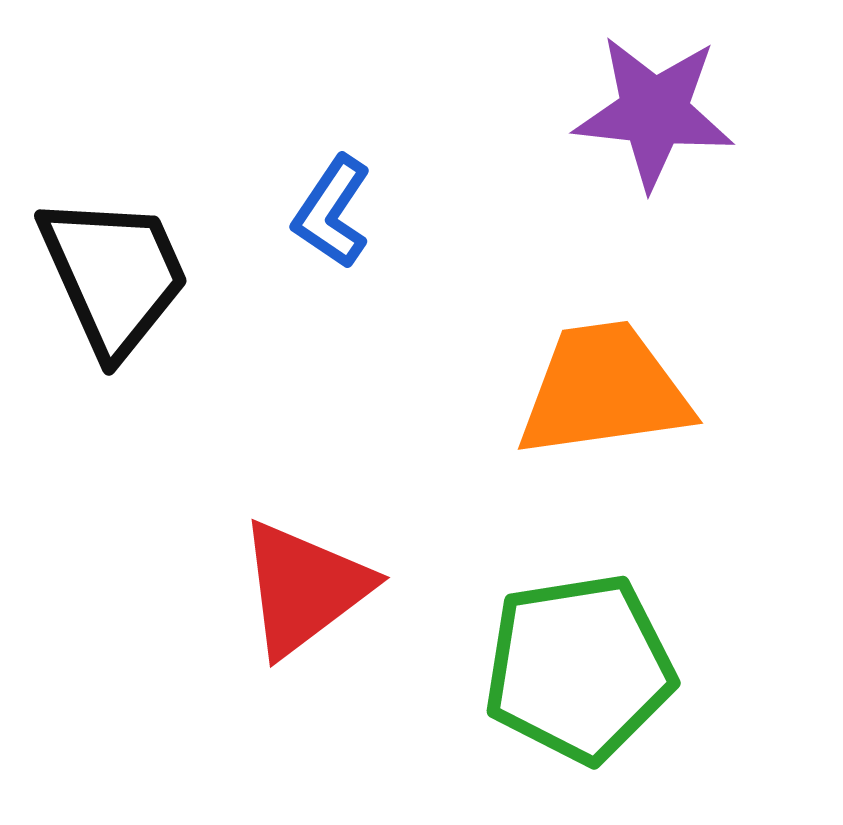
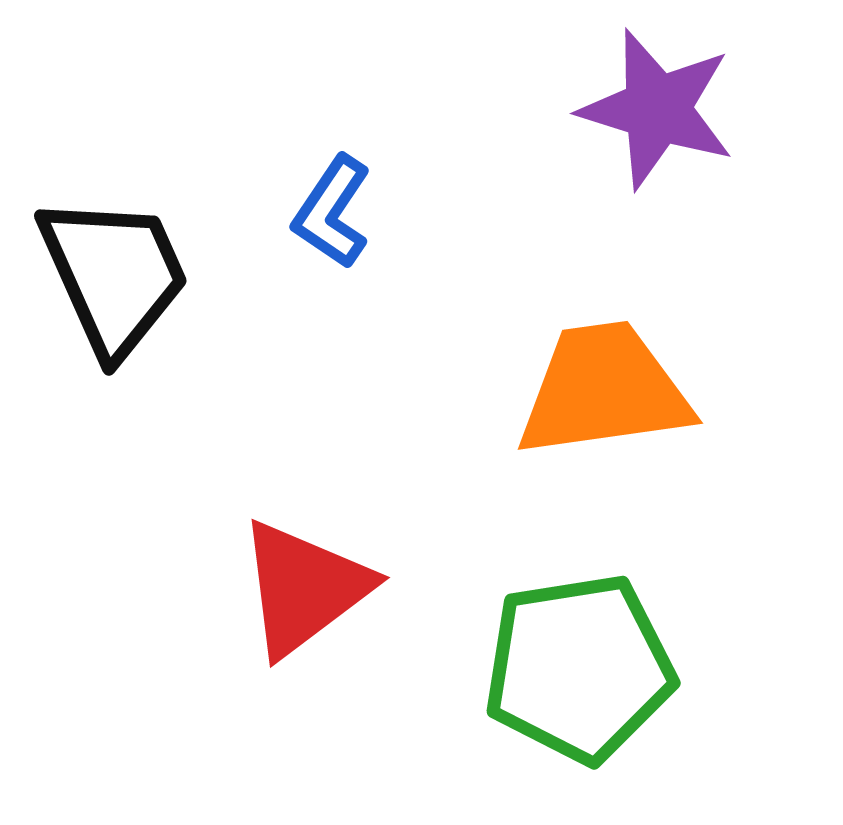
purple star: moved 3 px right, 3 px up; rotated 11 degrees clockwise
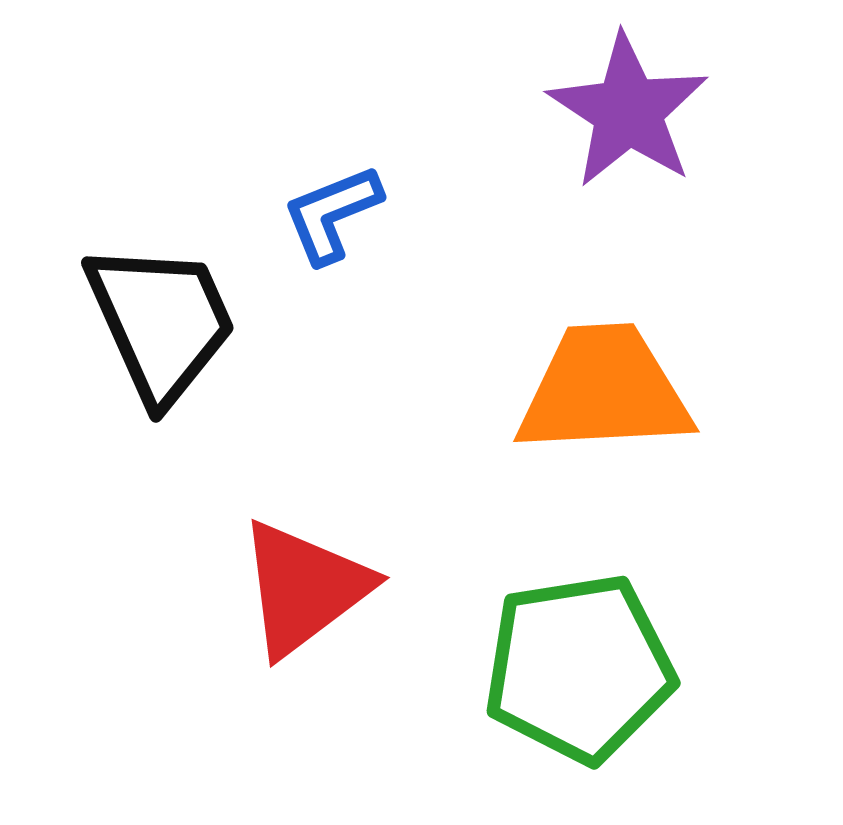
purple star: moved 29 px left, 2 px down; rotated 16 degrees clockwise
blue L-shape: moved 2 px down; rotated 34 degrees clockwise
black trapezoid: moved 47 px right, 47 px down
orange trapezoid: rotated 5 degrees clockwise
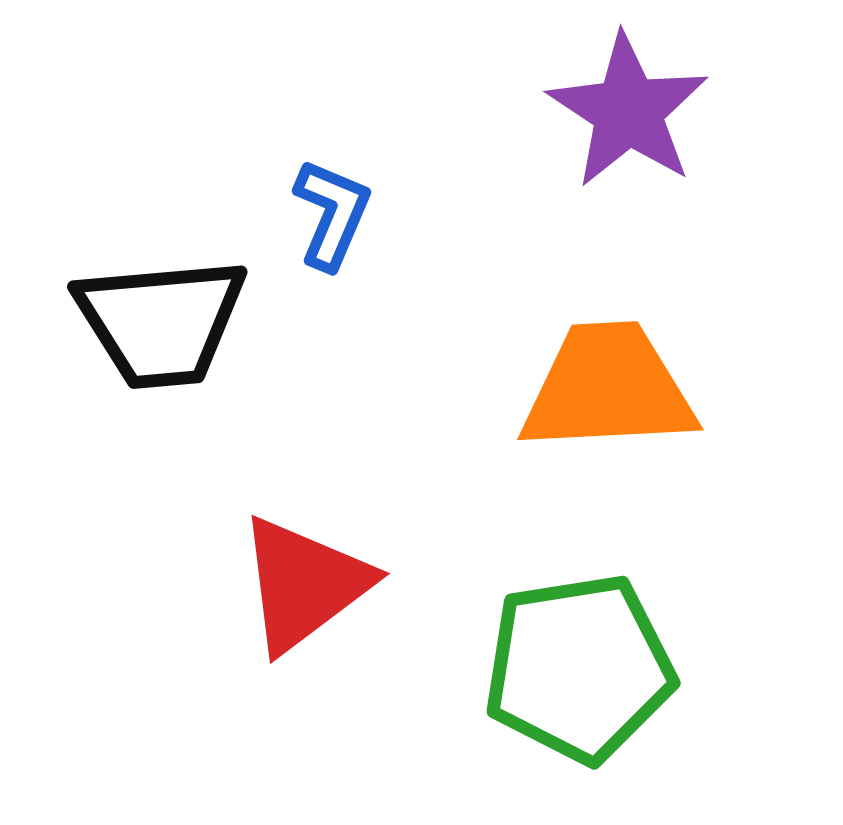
blue L-shape: rotated 135 degrees clockwise
black trapezoid: rotated 109 degrees clockwise
orange trapezoid: moved 4 px right, 2 px up
red triangle: moved 4 px up
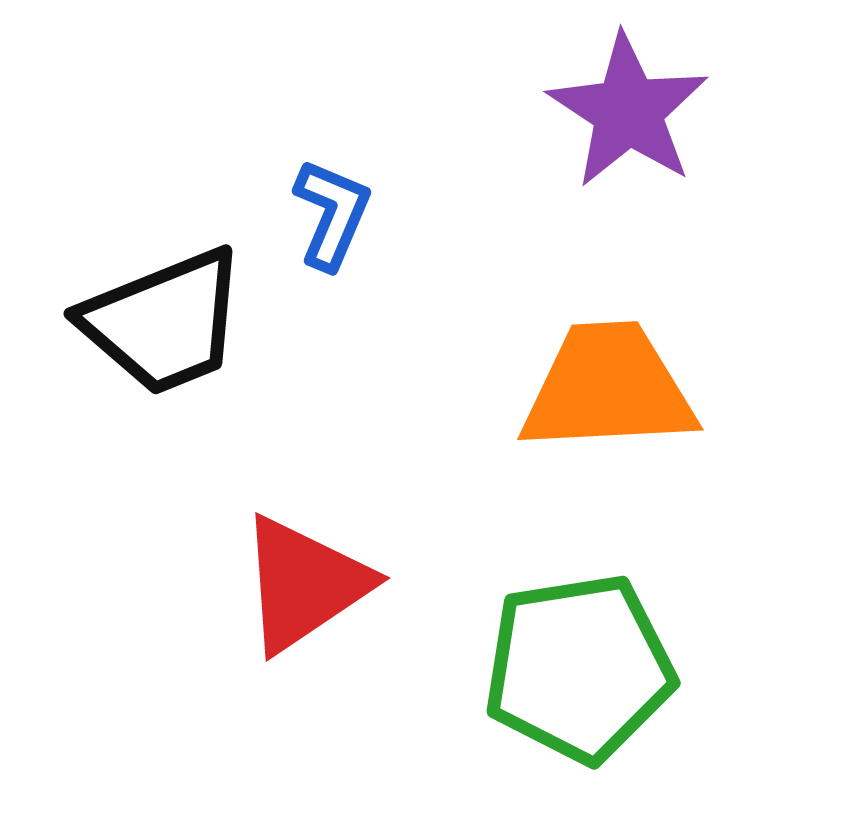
black trapezoid: moved 3 px right; rotated 17 degrees counterclockwise
red triangle: rotated 3 degrees clockwise
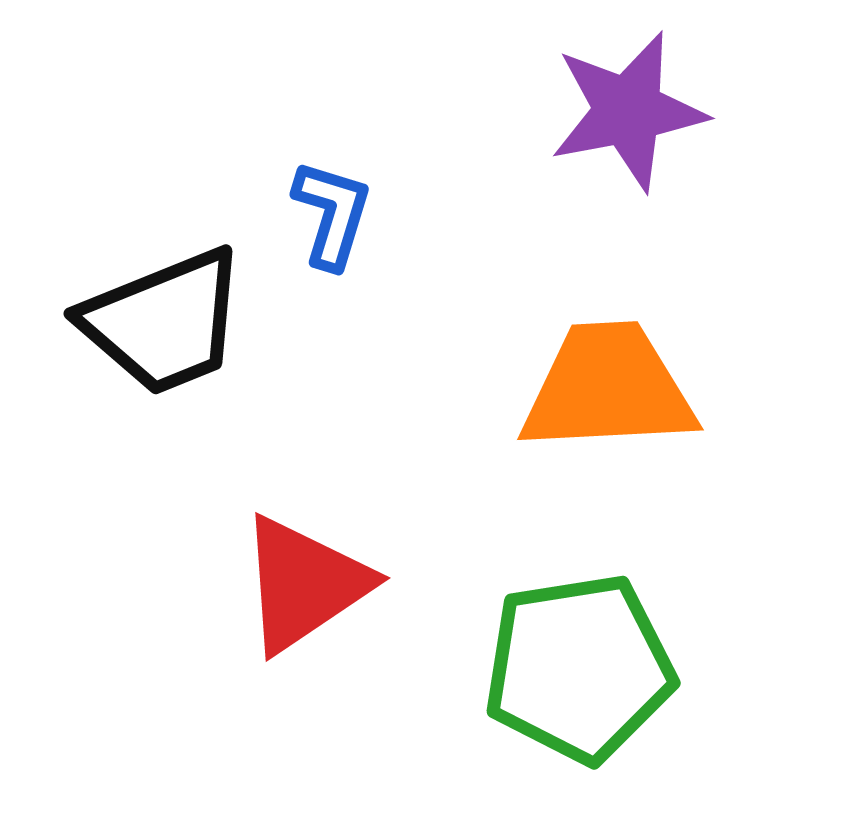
purple star: rotated 28 degrees clockwise
blue L-shape: rotated 6 degrees counterclockwise
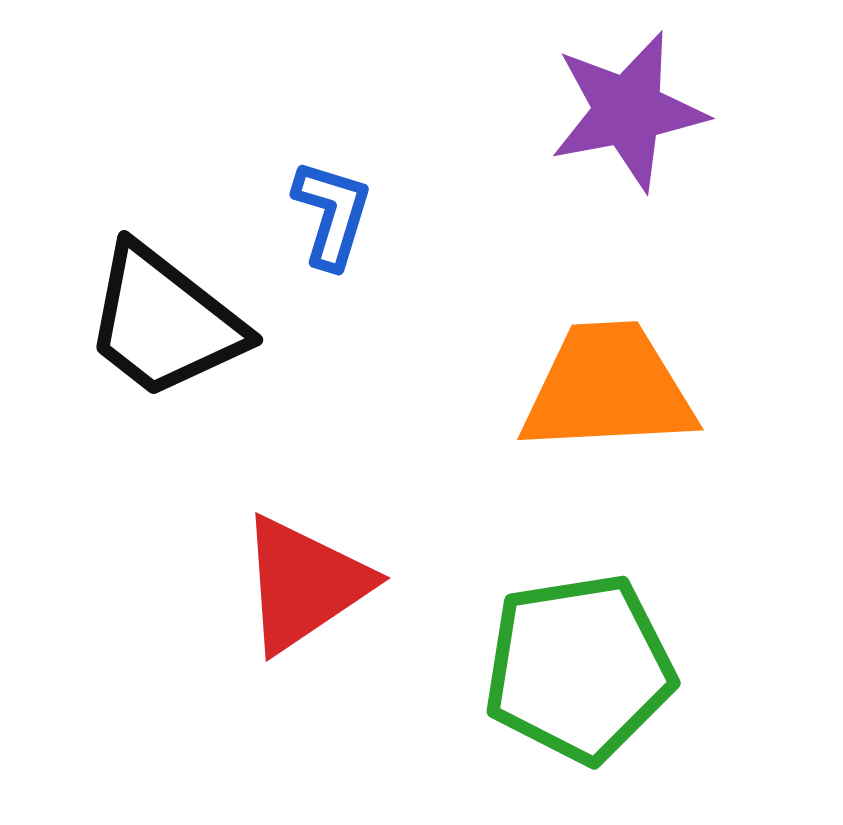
black trapezoid: rotated 60 degrees clockwise
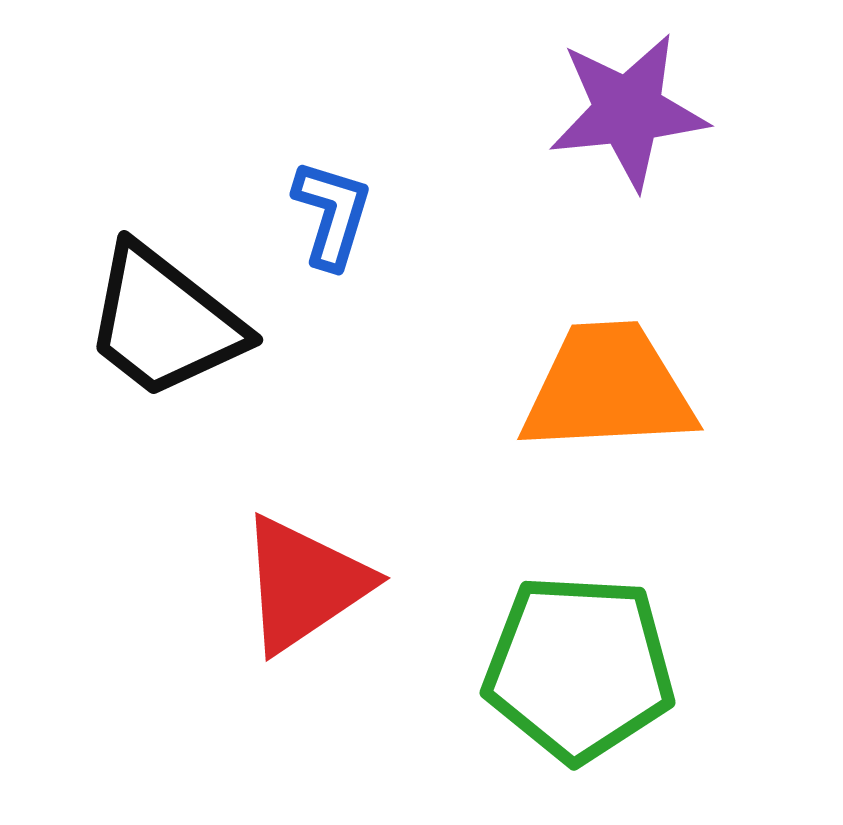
purple star: rotated 5 degrees clockwise
green pentagon: rotated 12 degrees clockwise
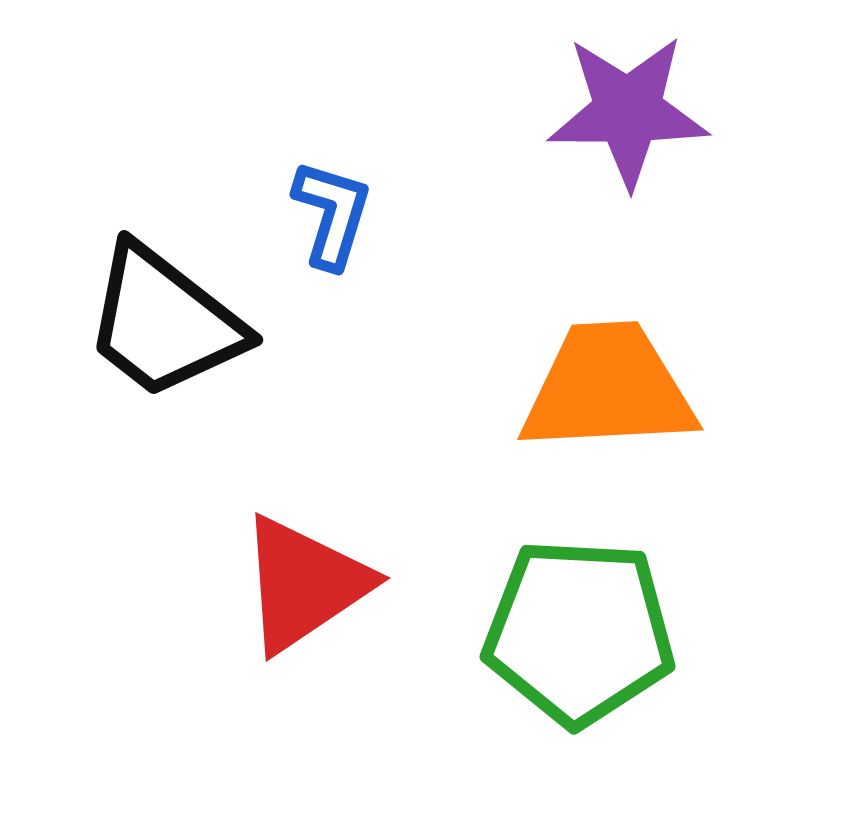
purple star: rotated 6 degrees clockwise
green pentagon: moved 36 px up
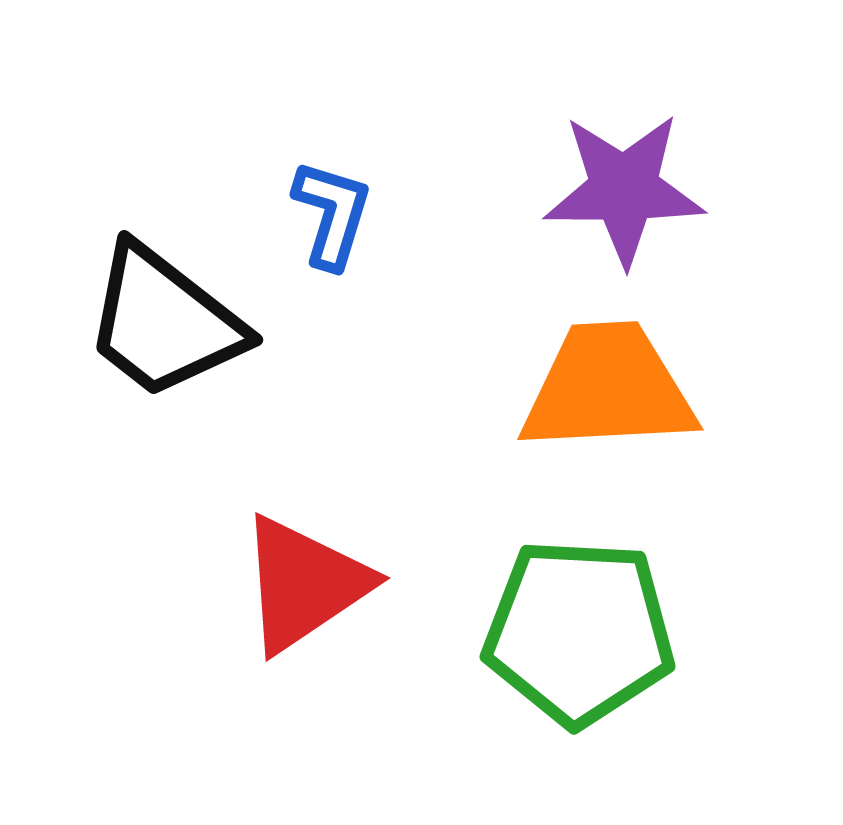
purple star: moved 4 px left, 78 px down
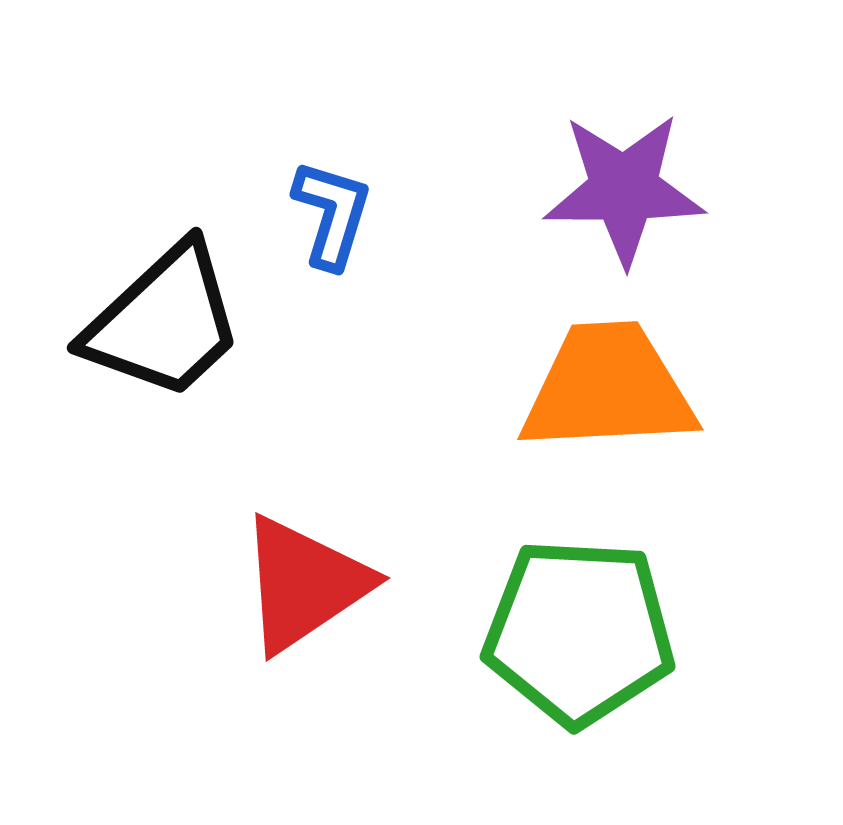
black trapezoid: rotated 81 degrees counterclockwise
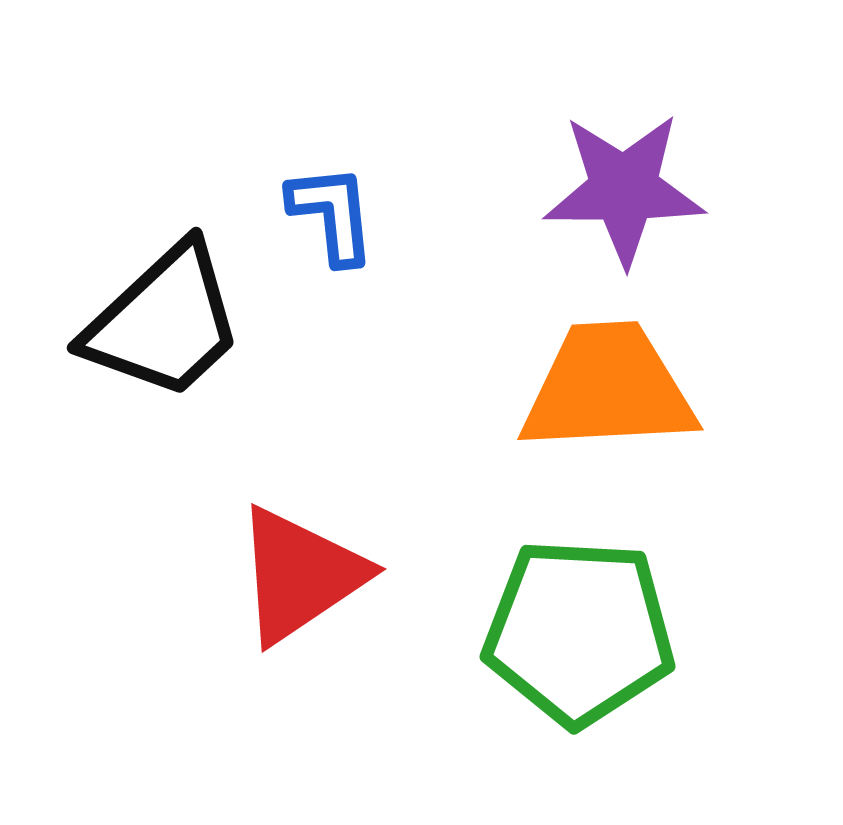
blue L-shape: rotated 23 degrees counterclockwise
red triangle: moved 4 px left, 9 px up
